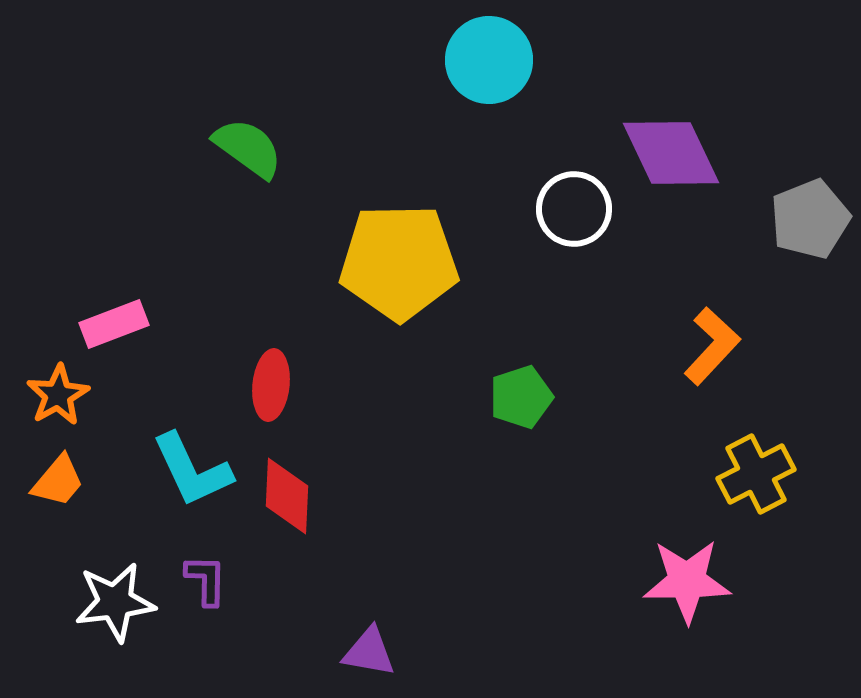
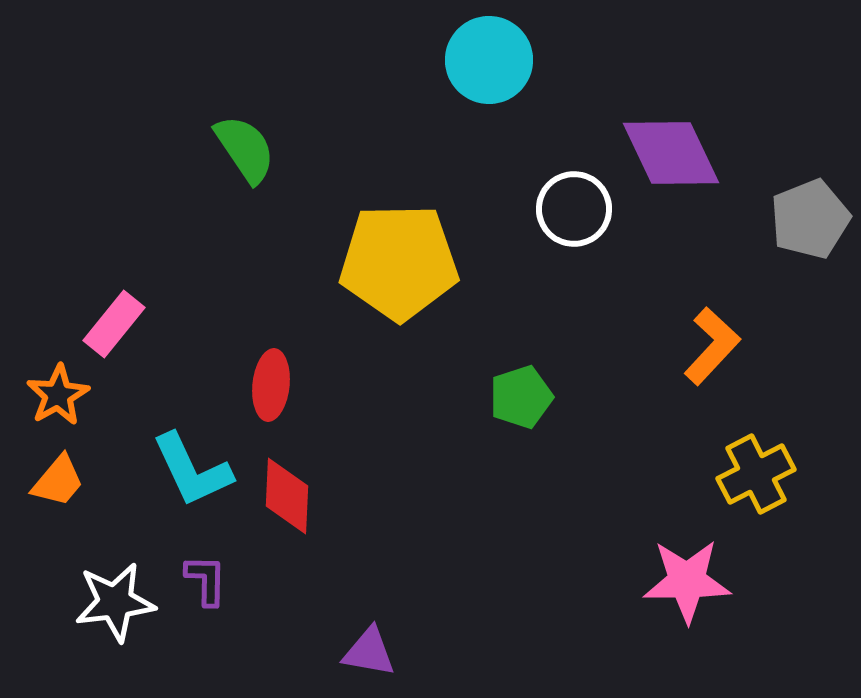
green semicircle: moved 3 px left, 1 px down; rotated 20 degrees clockwise
pink rectangle: rotated 30 degrees counterclockwise
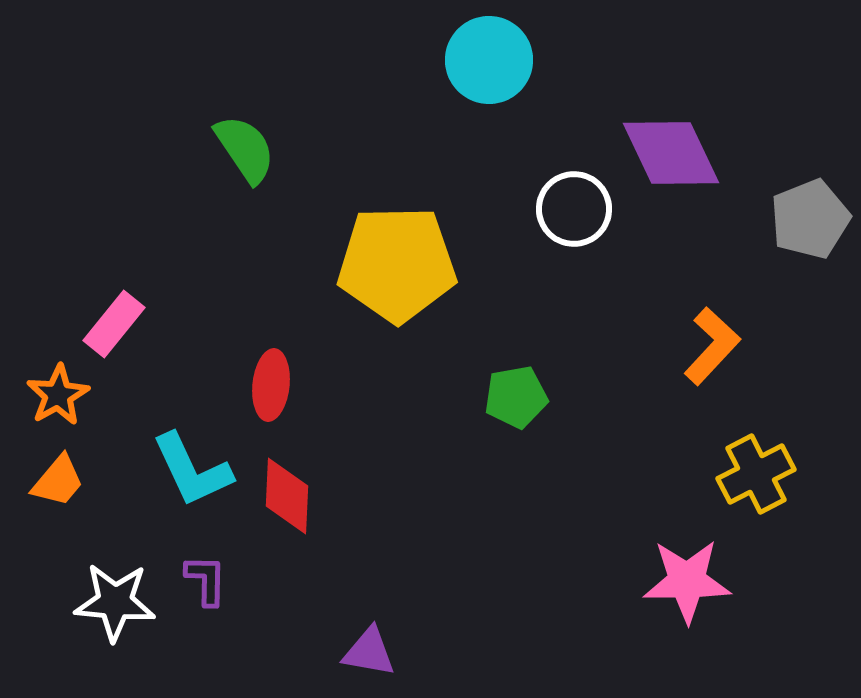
yellow pentagon: moved 2 px left, 2 px down
green pentagon: moved 5 px left; rotated 8 degrees clockwise
white star: rotated 12 degrees clockwise
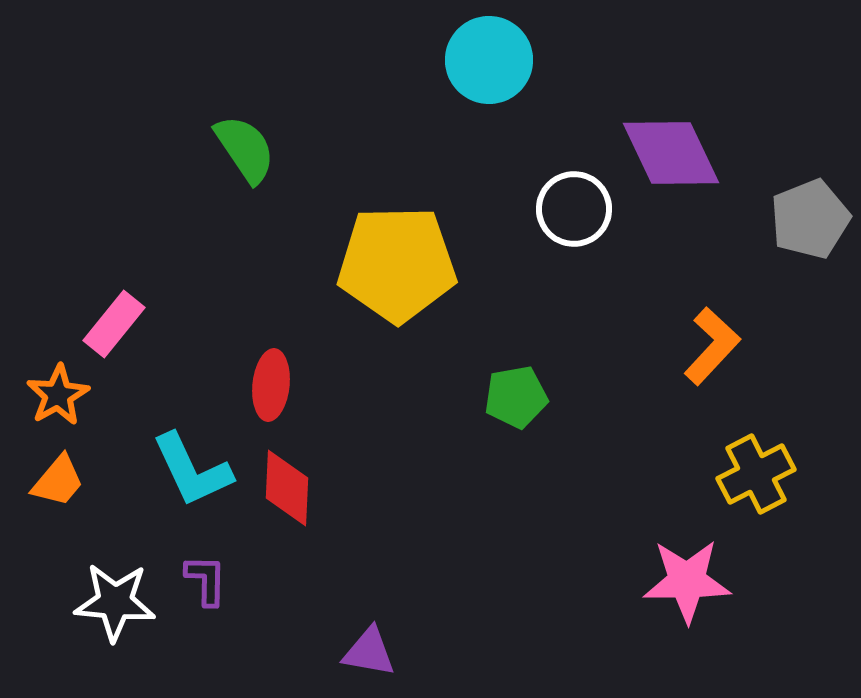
red diamond: moved 8 px up
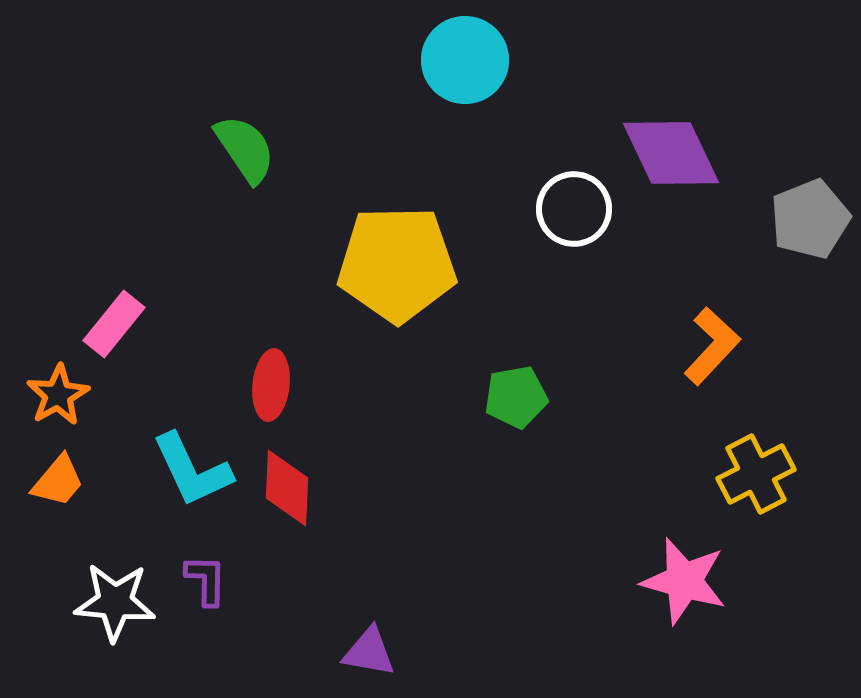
cyan circle: moved 24 px left
pink star: moved 3 px left; rotated 16 degrees clockwise
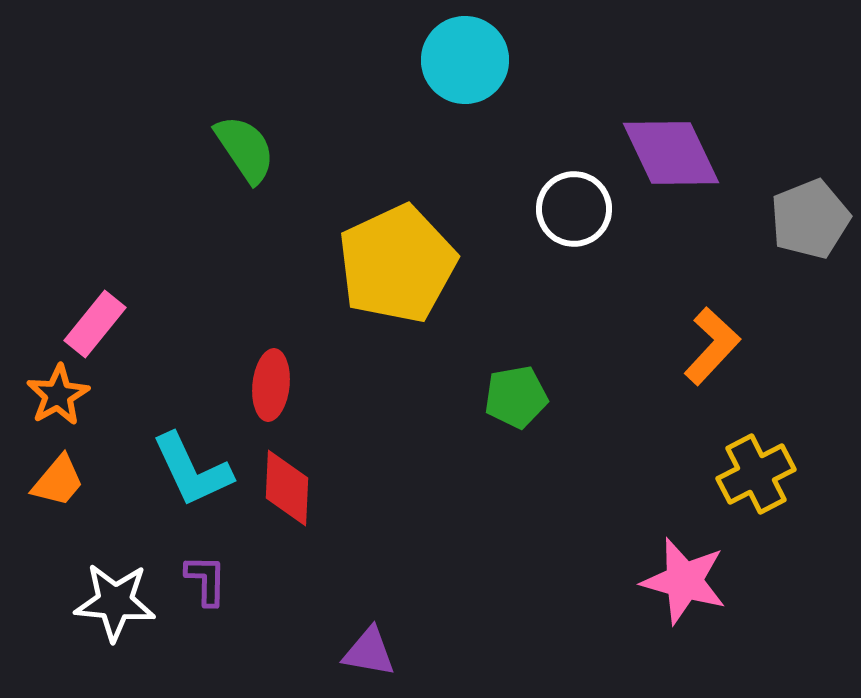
yellow pentagon: rotated 24 degrees counterclockwise
pink rectangle: moved 19 px left
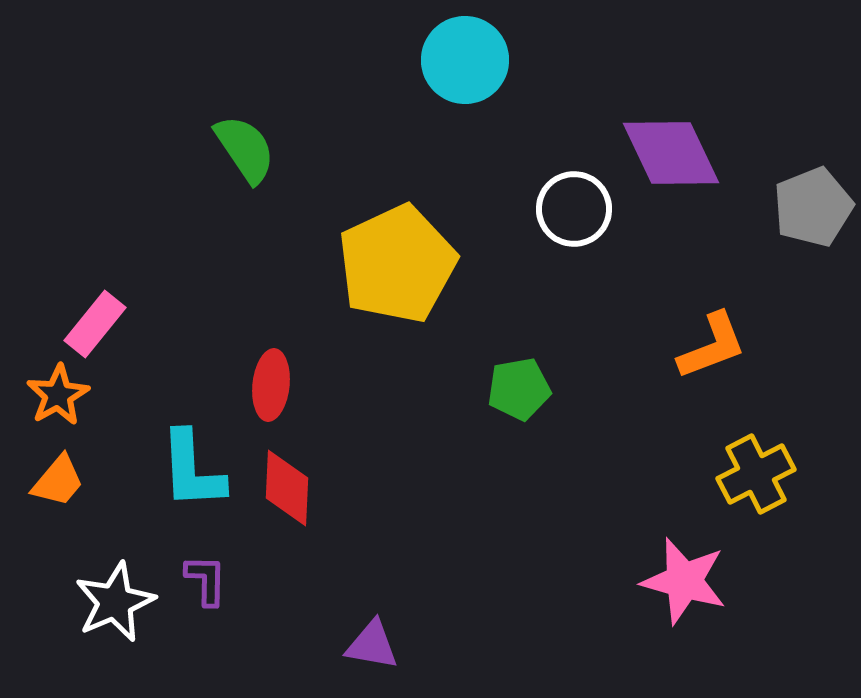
gray pentagon: moved 3 px right, 12 px up
orange L-shape: rotated 26 degrees clockwise
green pentagon: moved 3 px right, 8 px up
cyan L-shape: rotated 22 degrees clockwise
white star: rotated 28 degrees counterclockwise
purple triangle: moved 3 px right, 7 px up
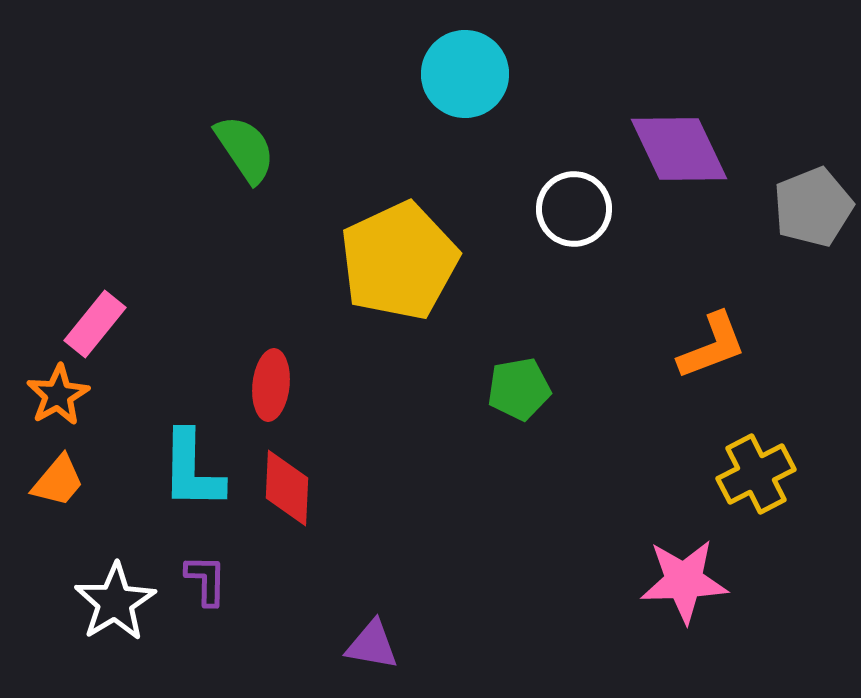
cyan circle: moved 14 px down
purple diamond: moved 8 px right, 4 px up
yellow pentagon: moved 2 px right, 3 px up
cyan L-shape: rotated 4 degrees clockwise
pink star: rotated 18 degrees counterclockwise
white star: rotated 8 degrees counterclockwise
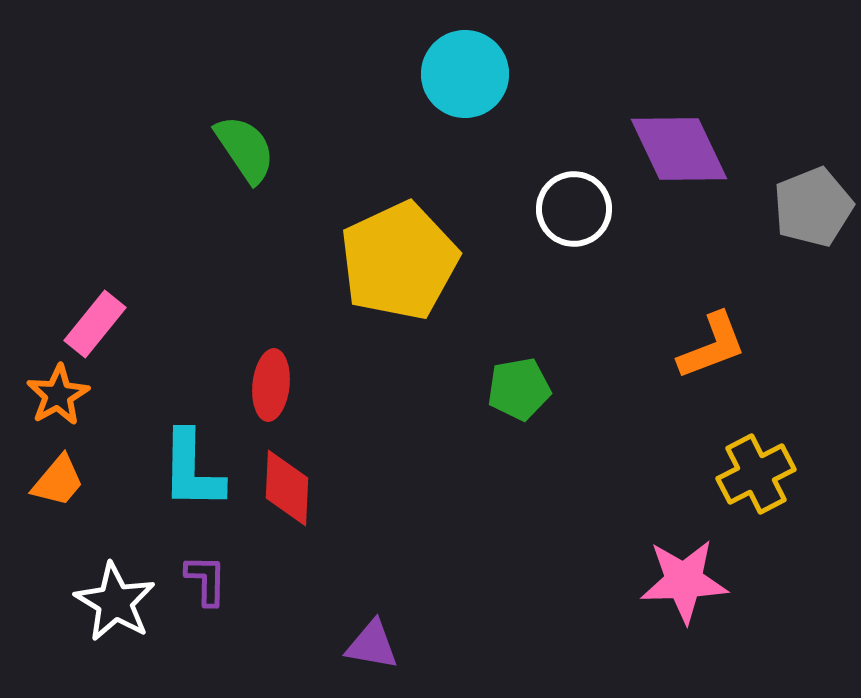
white star: rotated 10 degrees counterclockwise
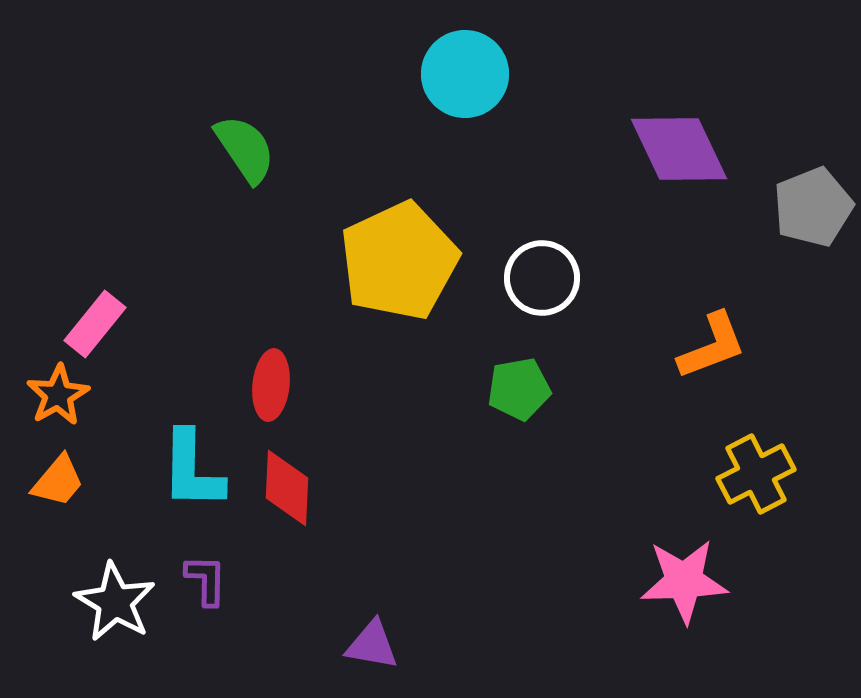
white circle: moved 32 px left, 69 px down
